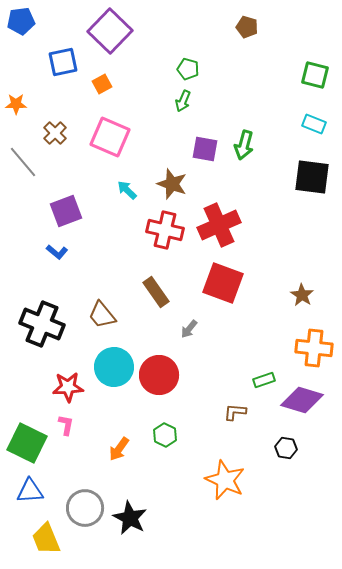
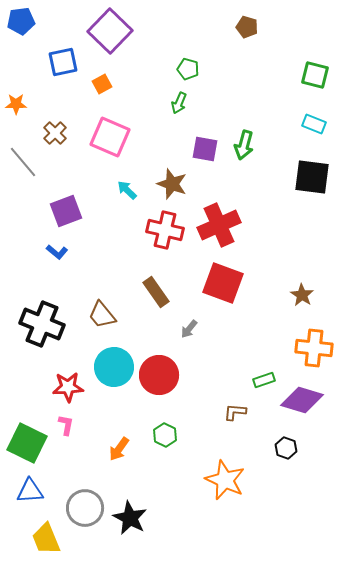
green arrow at (183, 101): moved 4 px left, 2 px down
black hexagon at (286, 448): rotated 10 degrees clockwise
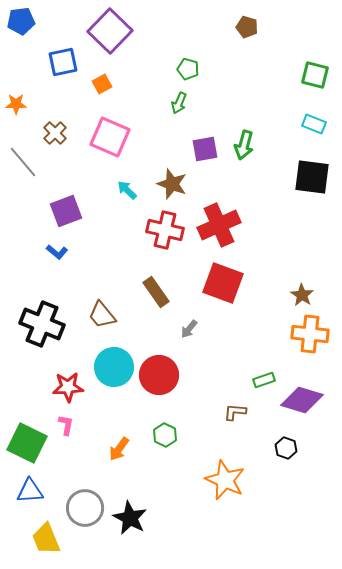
purple square at (205, 149): rotated 20 degrees counterclockwise
orange cross at (314, 348): moved 4 px left, 14 px up
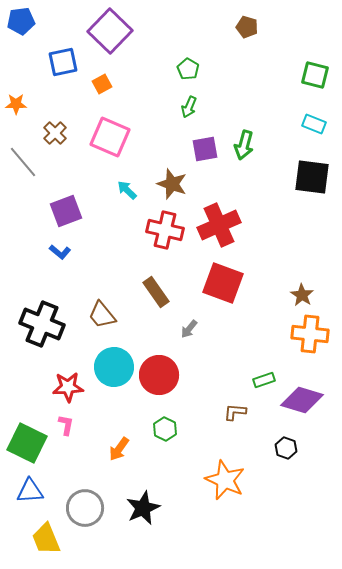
green pentagon at (188, 69): rotated 15 degrees clockwise
green arrow at (179, 103): moved 10 px right, 4 px down
blue L-shape at (57, 252): moved 3 px right
green hexagon at (165, 435): moved 6 px up
black star at (130, 518): moved 13 px right, 10 px up; rotated 20 degrees clockwise
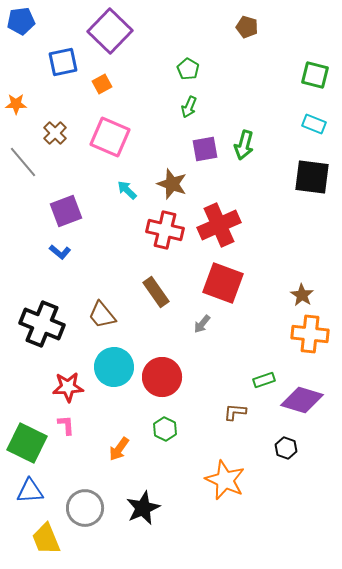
gray arrow at (189, 329): moved 13 px right, 5 px up
red circle at (159, 375): moved 3 px right, 2 px down
pink L-shape at (66, 425): rotated 15 degrees counterclockwise
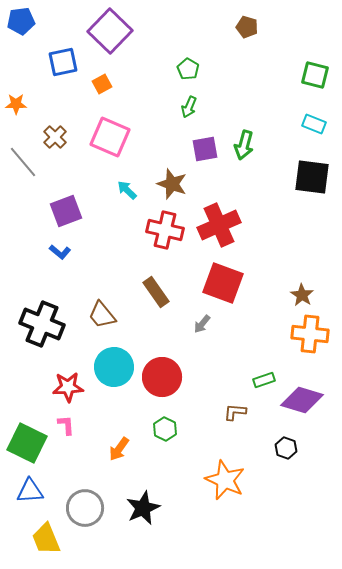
brown cross at (55, 133): moved 4 px down
